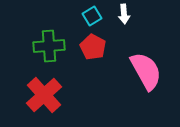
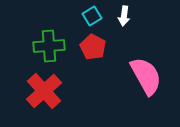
white arrow: moved 2 px down; rotated 12 degrees clockwise
pink semicircle: moved 5 px down
red cross: moved 4 px up
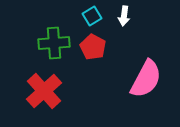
green cross: moved 5 px right, 3 px up
pink semicircle: moved 3 px down; rotated 57 degrees clockwise
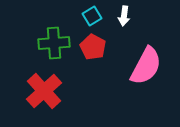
pink semicircle: moved 13 px up
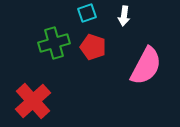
cyan square: moved 5 px left, 3 px up; rotated 12 degrees clockwise
green cross: rotated 12 degrees counterclockwise
red pentagon: rotated 10 degrees counterclockwise
red cross: moved 11 px left, 10 px down
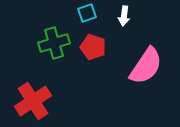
pink semicircle: rotated 6 degrees clockwise
red cross: rotated 9 degrees clockwise
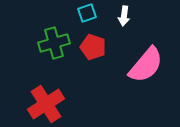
pink semicircle: moved 1 px up; rotated 6 degrees clockwise
red cross: moved 13 px right, 3 px down
